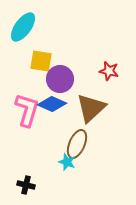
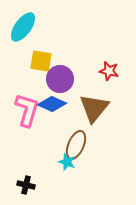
brown triangle: moved 3 px right; rotated 8 degrees counterclockwise
brown ellipse: moved 1 px left, 1 px down
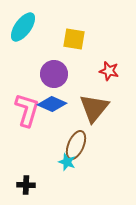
yellow square: moved 33 px right, 22 px up
purple circle: moved 6 px left, 5 px up
black cross: rotated 12 degrees counterclockwise
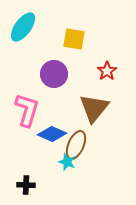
red star: moved 2 px left; rotated 24 degrees clockwise
blue diamond: moved 30 px down
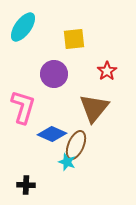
yellow square: rotated 15 degrees counterclockwise
pink L-shape: moved 4 px left, 3 px up
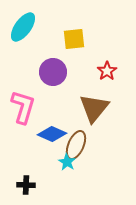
purple circle: moved 1 px left, 2 px up
cyan star: rotated 12 degrees clockwise
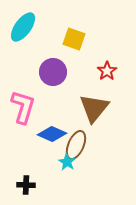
yellow square: rotated 25 degrees clockwise
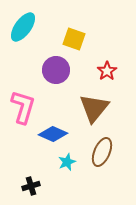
purple circle: moved 3 px right, 2 px up
blue diamond: moved 1 px right
brown ellipse: moved 26 px right, 7 px down
cyan star: rotated 18 degrees clockwise
black cross: moved 5 px right, 1 px down; rotated 18 degrees counterclockwise
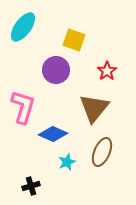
yellow square: moved 1 px down
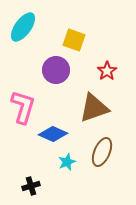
brown triangle: rotated 32 degrees clockwise
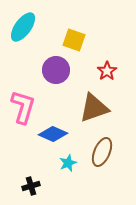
cyan star: moved 1 px right, 1 px down
